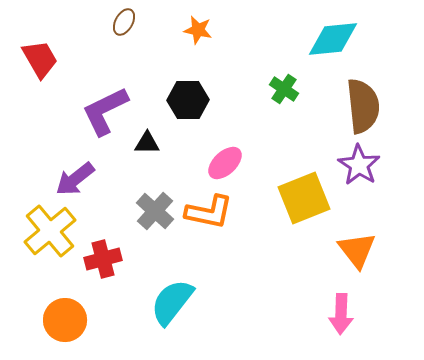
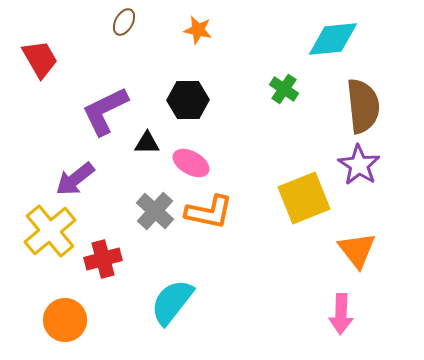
pink ellipse: moved 34 px left; rotated 72 degrees clockwise
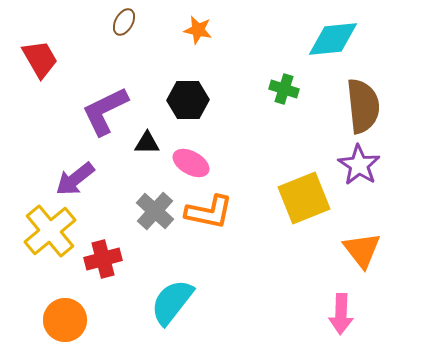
green cross: rotated 16 degrees counterclockwise
orange triangle: moved 5 px right
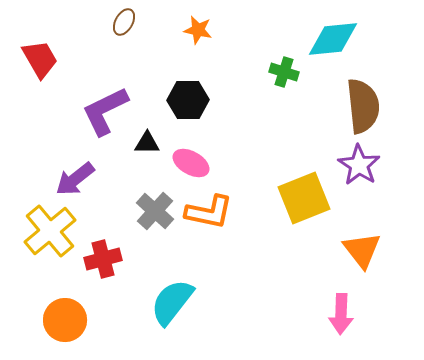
green cross: moved 17 px up
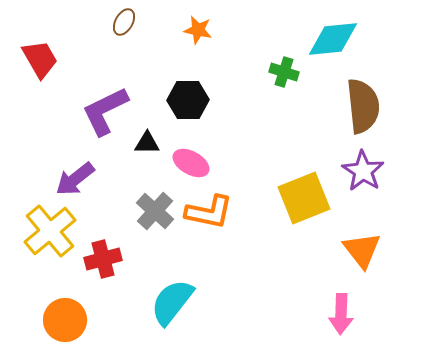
purple star: moved 4 px right, 6 px down
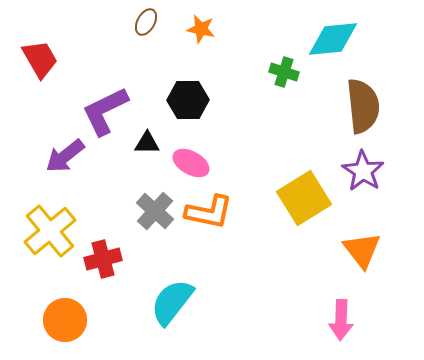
brown ellipse: moved 22 px right
orange star: moved 3 px right, 1 px up
purple arrow: moved 10 px left, 23 px up
yellow square: rotated 10 degrees counterclockwise
pink arrow: moved 6 px down
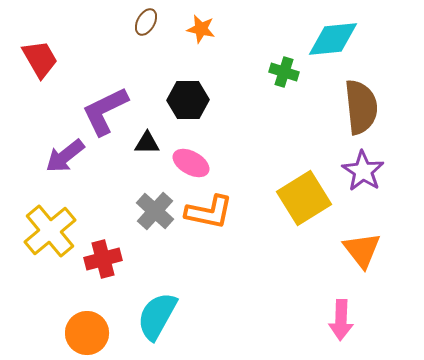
brown semicircle: moved 2 px left, 1 px down
cyan semicircle: moved 15 px left, 14 px down; rotated 9 degrees counterclockwise
orange circle: moved 22 px right, 13 px down
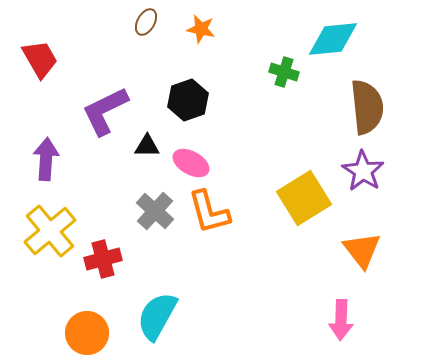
black hexagon: rotated 18 degrees counterclockwise
brown semicircle: moved 6 px right
black triangle: moved 3 px down
purple arrow: moved 19 px left, 3 px down; rotated 132 degrees clockwise
orange L-shape: rotated 63 degrees clockwise
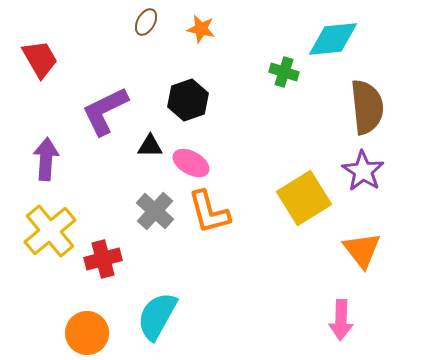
black triangle: moved 3 px right
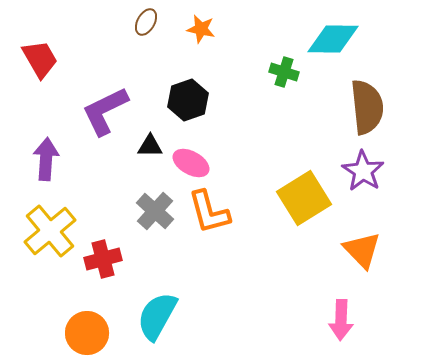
cyan diamond: rotated 6 degrees clockwise
orange triangle: rotated 6 degrees counterclockwise
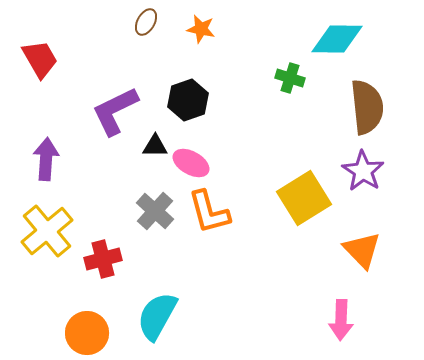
cyan diamond: moved 4 px right
green cross: moved 6 px right, 6 px down
purple L-shape: moved 10 px right
black triangle: moved 5 px right
yellow cross: moved 3 px left
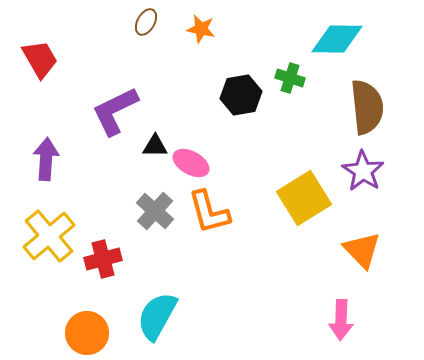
black hexagon: moved 53 px right, 5 px up; rotated 9 degrees clockwise
yellow cross: moved 2 px right, 5 px down
